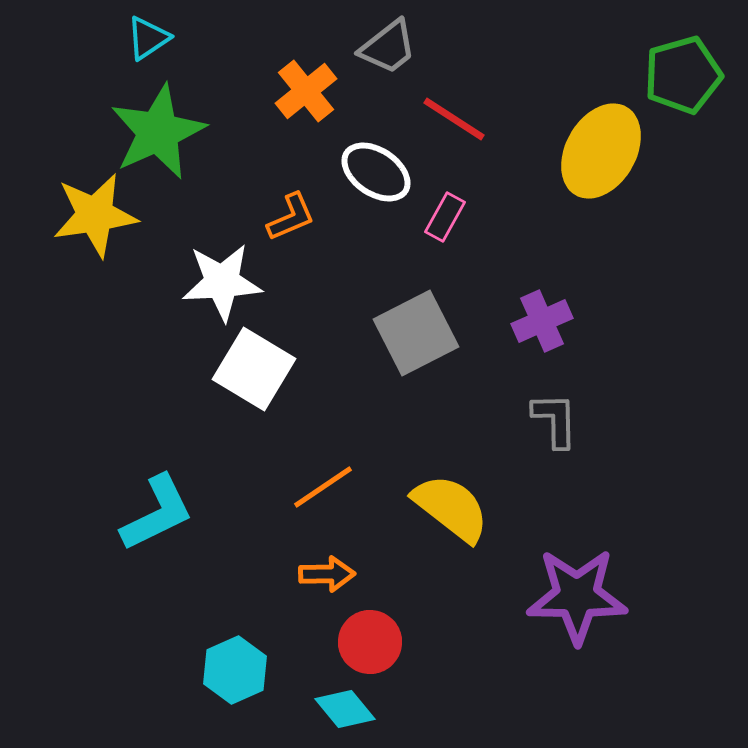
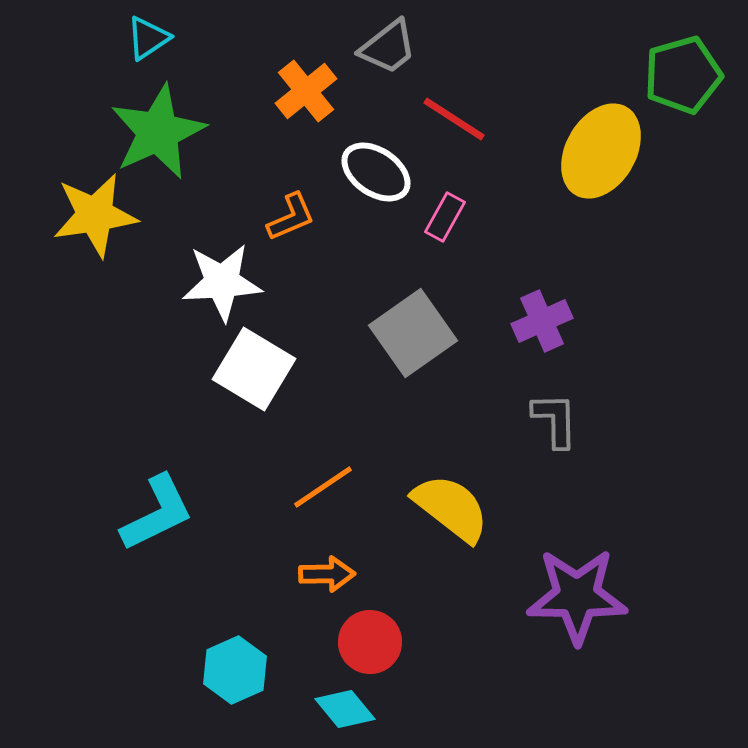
gray square: moved 3 px left; rotated 8 degrees counterclockwise
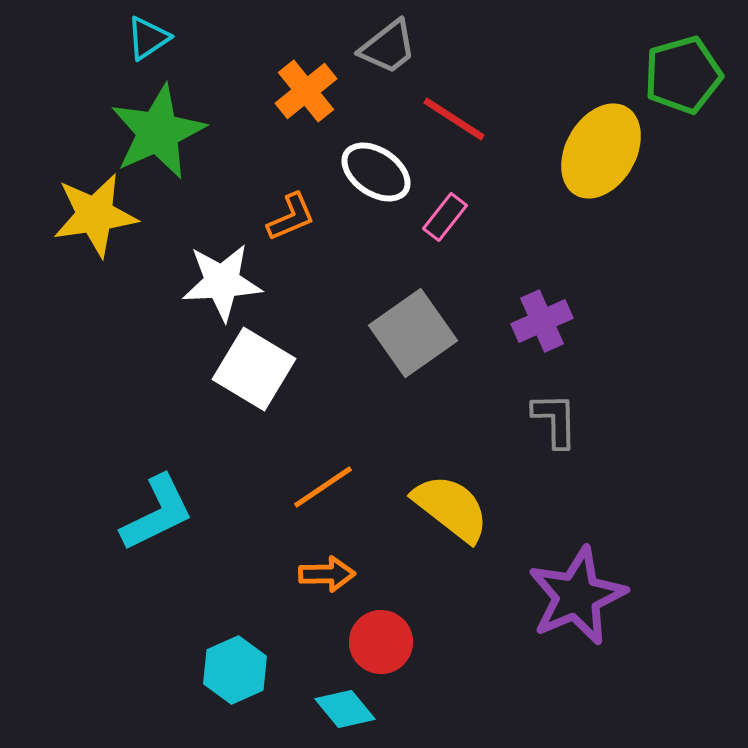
pink rectangle: rotated 9 degrees clockwise
purple star: rotated 24 degrees counterclockwise
red circle: moved 11 px right
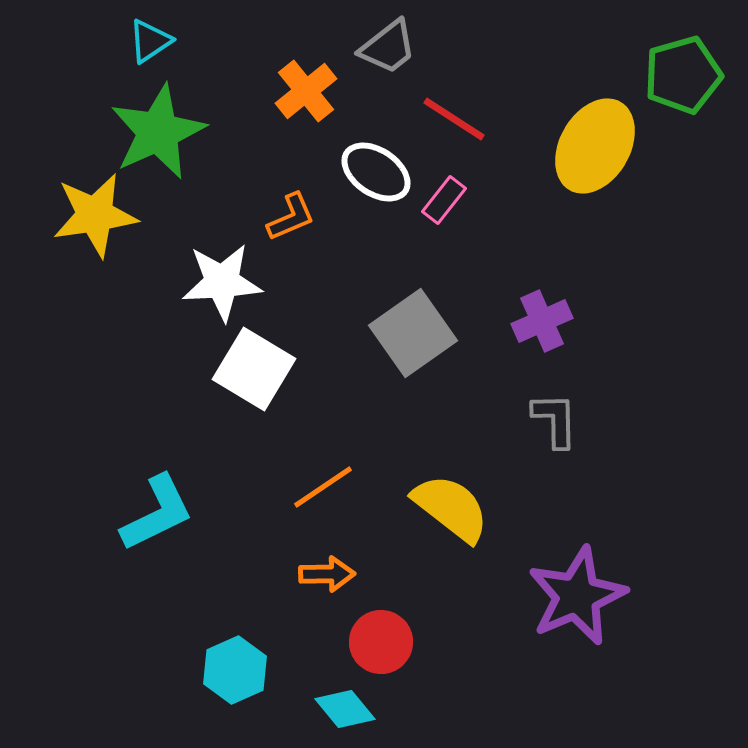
cyan triangle: moved 2 px right, 3 px down
yellow ellipse: moved 6 px left, 5 px up
pink rectangle: moved 1 px left, 17 px up
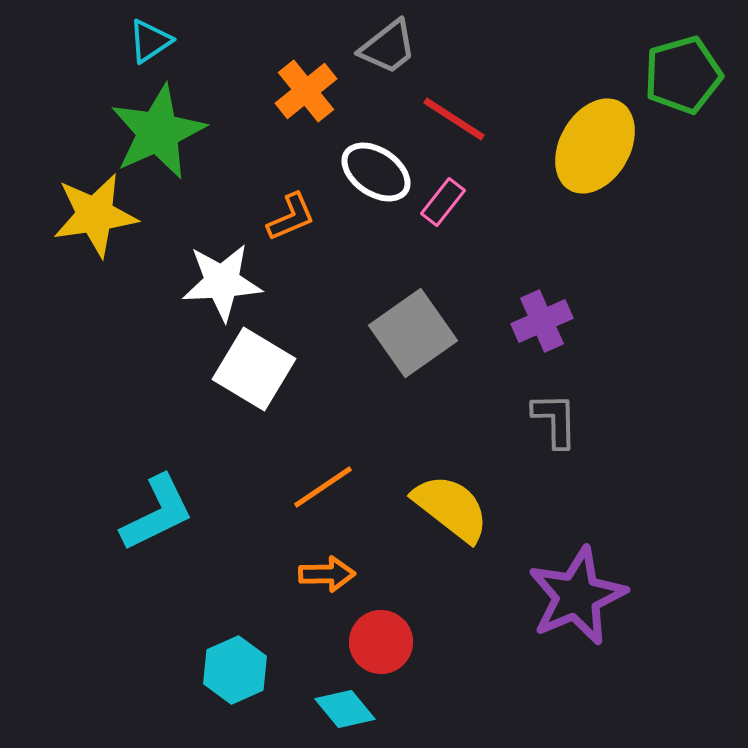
pink rectangle: moved 1 px left, 2 px down
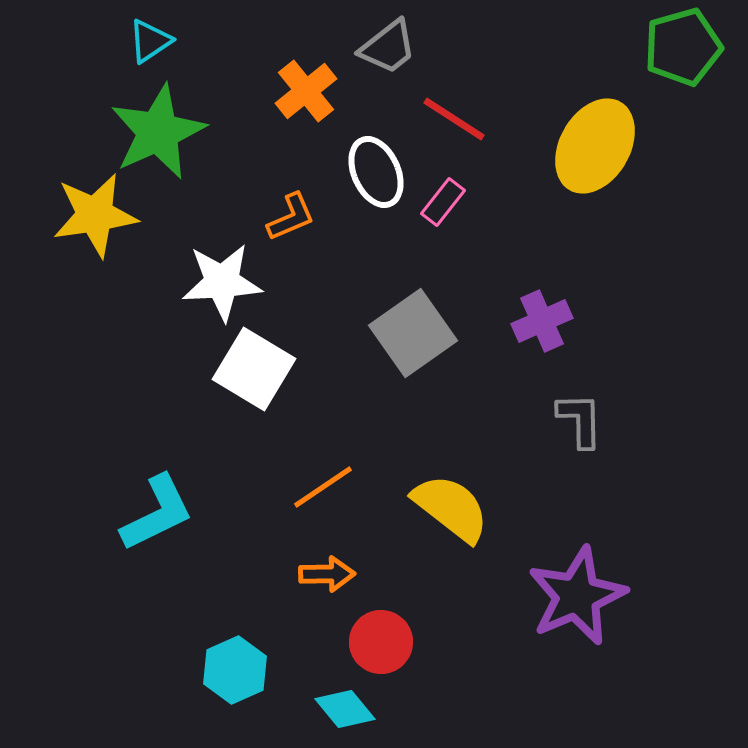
green pentagon: moved 28 px up
white ellipse: rotated 32 degrees clockwise
gray L-shape: moved 25 px right
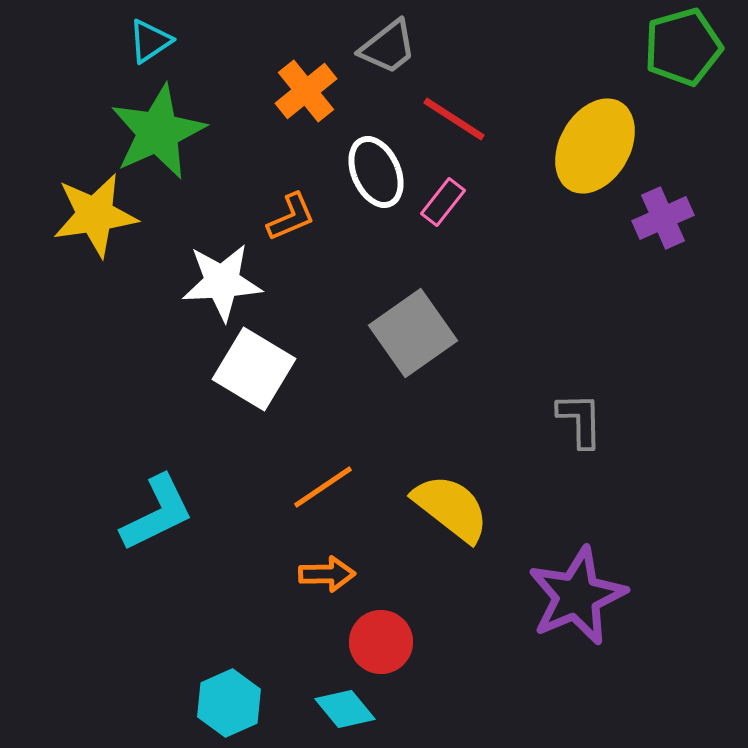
purple cross: moved 121 px right, 103 px up
cyan hexagon: moved 6 px left, 33 px down
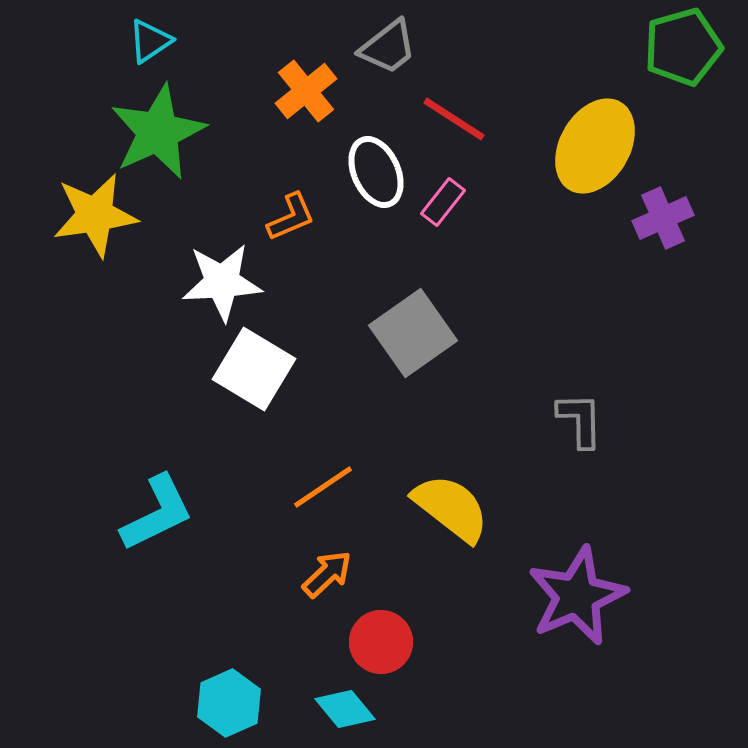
orange arrow: rotated 42 degrees counterclockwise
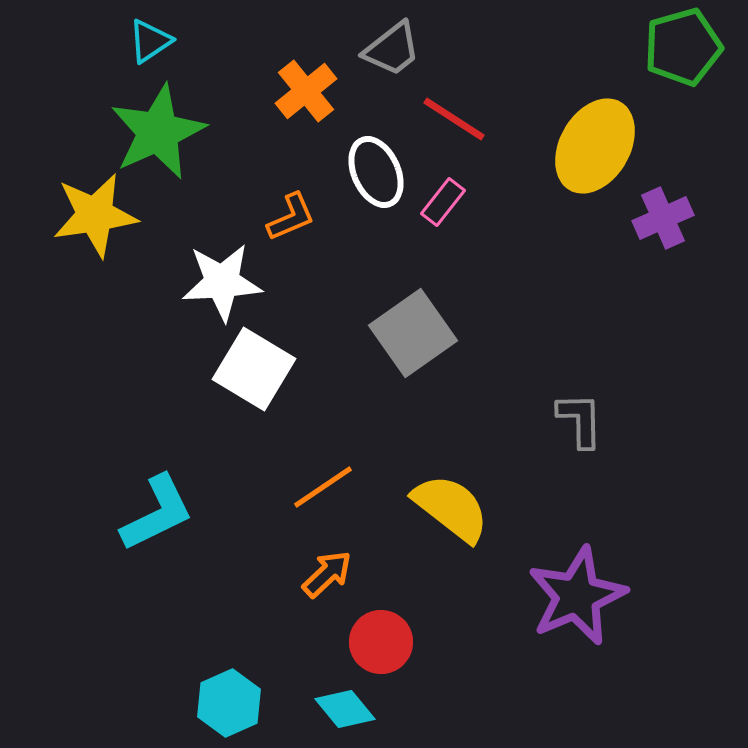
gray trapezoid: moved 4 px right, 2 px down
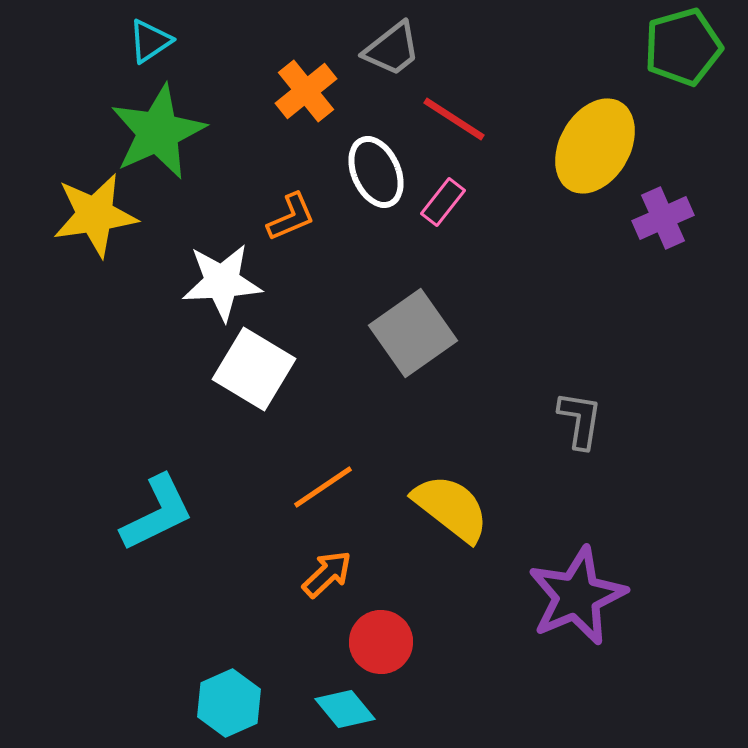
gray L-shape: rotated 10 degrees clockwise
